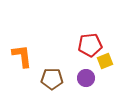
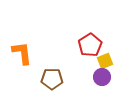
red pentagon: rotated 25 degrees counterclockwise
orange L-shape: moved 3 px up
purple circle: moved 16 px right, 1 px up
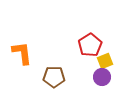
brown pentagon: moved 2 px right, 2 px up
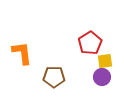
red pentagon: moved 2 px up
yellow square: rotated 14 degrees clockwise
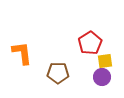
brown pentagon: moved 4 px right, 4 px up
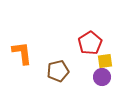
brown pentagon: moved 2 px up; rotated 15 degrees counterclockwise
